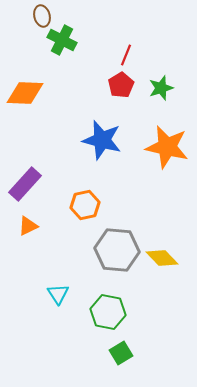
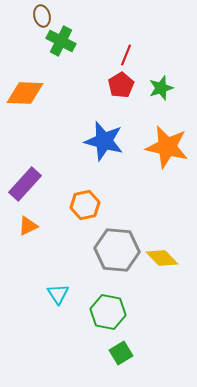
green cross: moved 1 px left, 1 px down
blue star: moved 2 px right, 1 px down
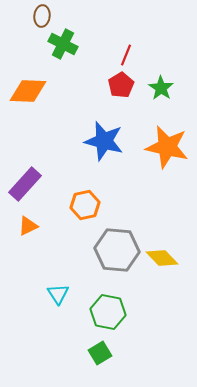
brown ellipse: rotated 20 degrees clockwise
green cross: moved 2 px right, 3 px down
green star: rotated 20 degrees counterclockwise
orange diamond: moved 3 px right, 2 px up
green square: moved 21 px left
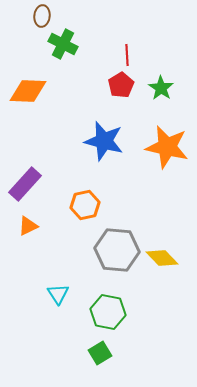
red line: moved 1 px right; rotated 25 degrees counterclockwise
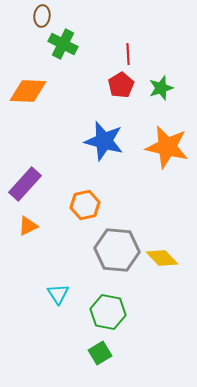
red line: moved 1 px right, 1 px up
green star: rotated 20 degrees clockwise
